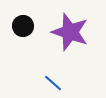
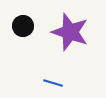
blue line: rotated 24 degrees counterclockwise
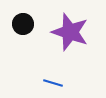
black circle: moved 2 px up
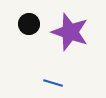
black circle: moved 6 px right
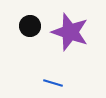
black circle: moved 1 px right, 2 px down
